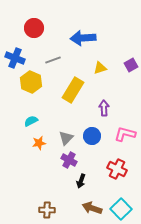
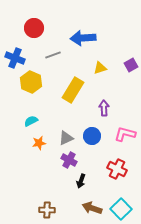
gray line: moved 5 px up
gray triangle: rotated 21 degrees clockwise
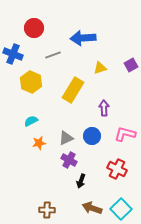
blue cross: moved 2 px left, 4 px up
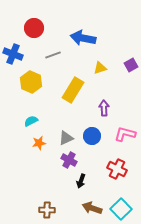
blue arrow: rotated 15 degrees clockwise
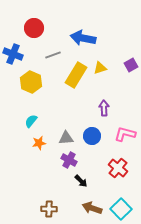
yellow rectangle: moved 3 px right, 15 px up
cyan semicircle: rotated 24 degrees counterclockwise
gray triangle: rotated 21 degrees clockwise
red cross: moved 1 px right, 1 px up; rotated 12 degrees clockwise
black arrow: rotated 64 degrees counterclockwise
brown cross: moved 2 px right, 1 px up
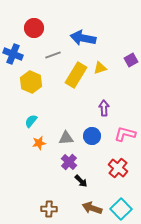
purple square: moved 5 px up
purple cross: moved 2 px down; rotated 14 degrees clockwise
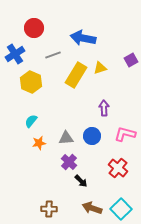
blue cross: moved 2 px right; rotated 36 degrees clockwise
